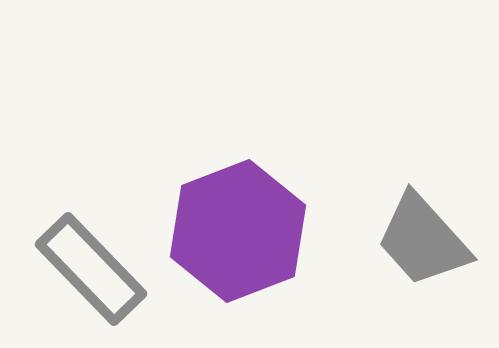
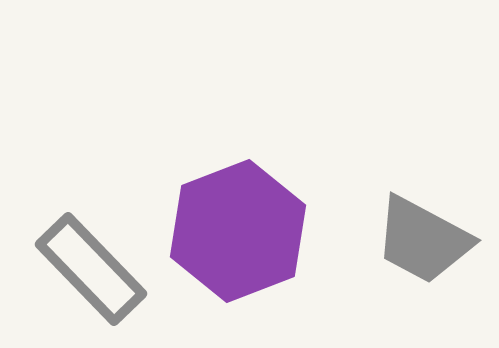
gray trapezoid: rotated 20 degrees counterclockwise
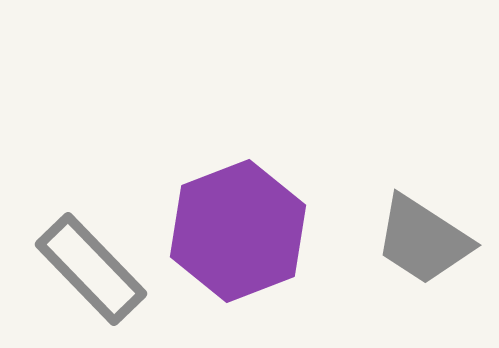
gray trapezoid: rotated 5 degrees clockwise
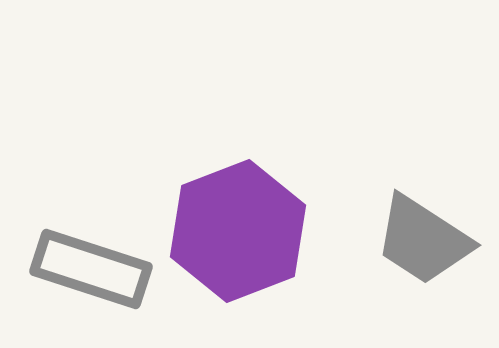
gray rectangle: rotated 28 degrees counterclockwise
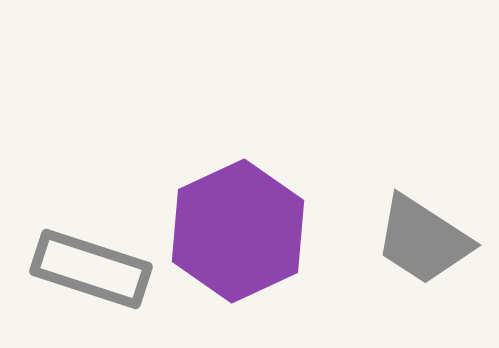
purple hexagon: rotated 4 degrees counterclockwise
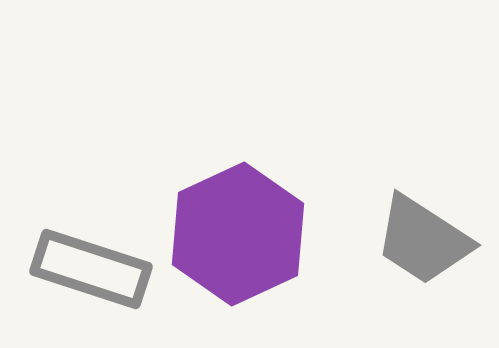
purple hexagon: moved 3 px down
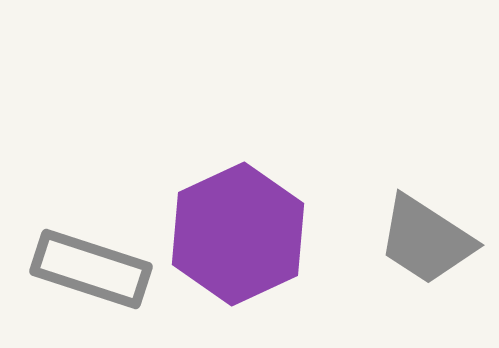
gray trapezoid: moved 3 px right
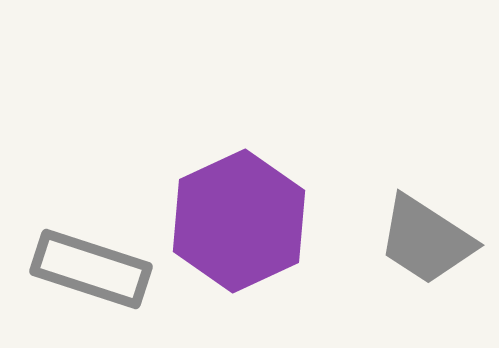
purple hexagon: moved 1 px right, 13 px up
